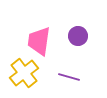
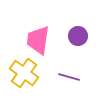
pink trapezoid: moved 1 px left, 1 px up
yellow cross: rotated 16 degrees counterclockwise
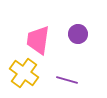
purple circle: moved 2 px up
purple line: moved 2 px left, 3 px down
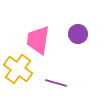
yellow cross: moved 6 px left, 4 px up
purple line: moved 11 px left, 3 px down
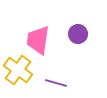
yellow cross: moved 1 px down
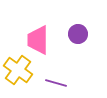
pink trapezoid: rotated 8 degrees counterclockwise
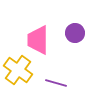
purple circle: moved 3 px left, 1 px up
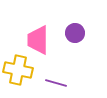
yellow cross: rotated 24 degrees counterclockwise
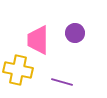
purple line: moved 6 px right, 1 px up
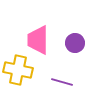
purple circle: moved 10 px down
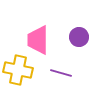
purple circle: moved 4 px right, 6 px up
purple line: moved 1 px left, 9 px up
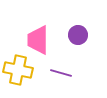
purple circle: moved 1 px left, 2 px up
